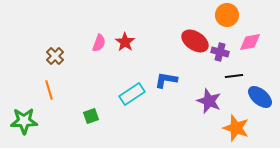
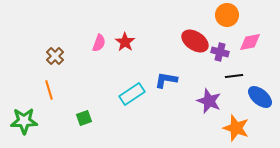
green square: moved 7 px left, 2 px down
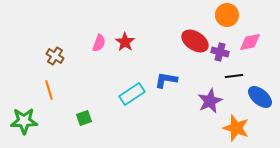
brown cross: rotated 12 degrees counterclockwise
purple star: moved 1 px right; rotated 25 degrees clockwise
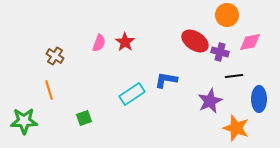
blue ellipse: moved 1 px left, 2 px down; rotated 50 degrees clockwise
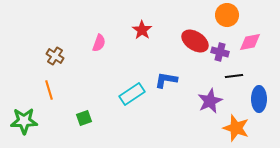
red star: moved 17 px right, 12 px up
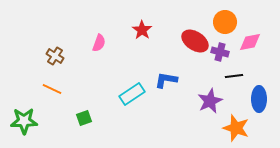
orange circle: moved 2 px left, 7 px down
orange line: moved 3 px right, 1 px up; rotated 48 degrees counterclockwise
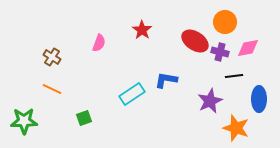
pink diamond: moved 2 px left, 6 px down
brown cross: moved 3 px left, 1 px down
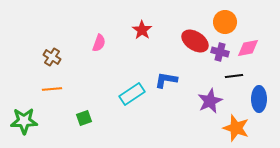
orange line: rotated 30 degrees counterclockwise
